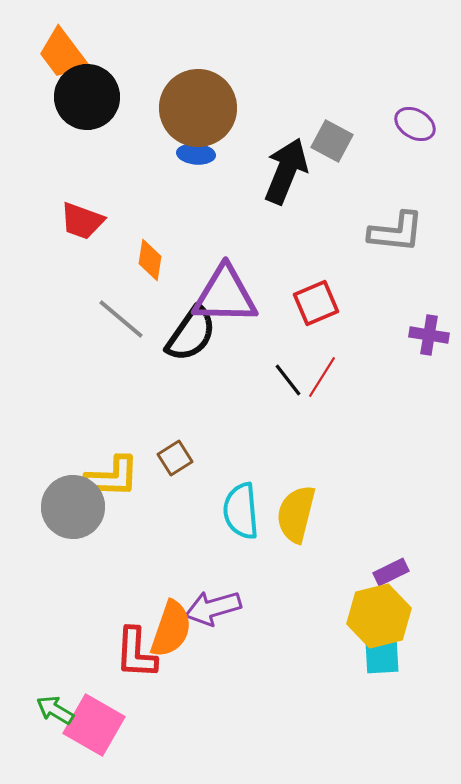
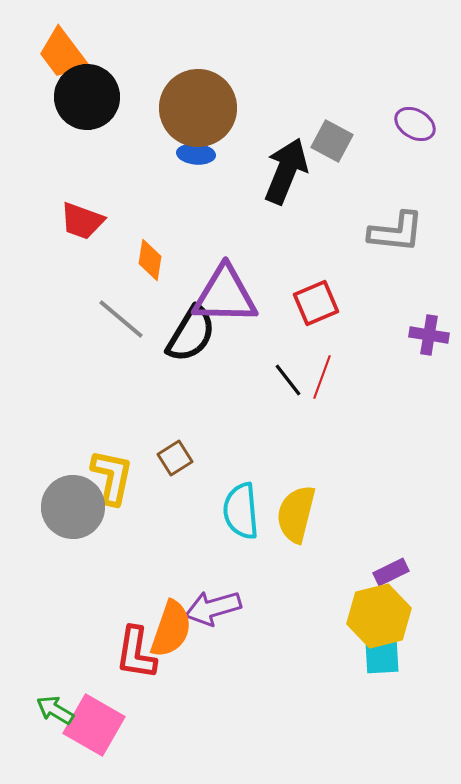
black semicircle: rotated 4 degrees counterclockwise
red line: rotated 12 degrees counterclockwise
yellow L-shape: rotated 80 degrees counterclockwise
red L-shape: rotated 6 degrees clockwise
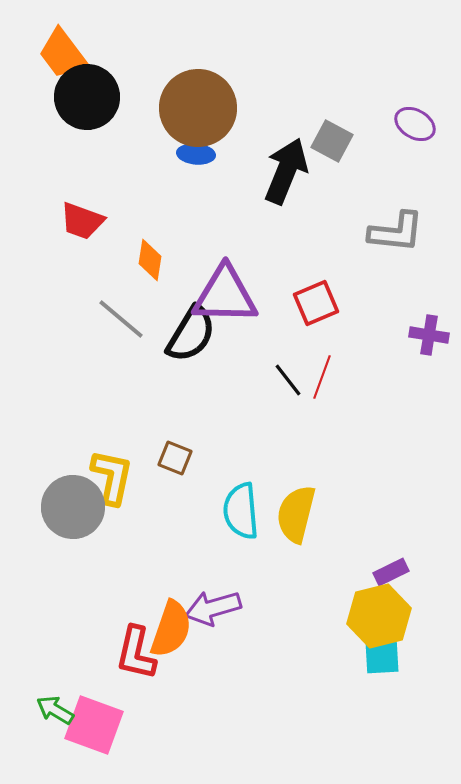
brown square: rotated 36 degrees counterclockwise
red L-shape: rotated 4 degrees clockwise
pink square: rotated 10 degrees counterclockwise
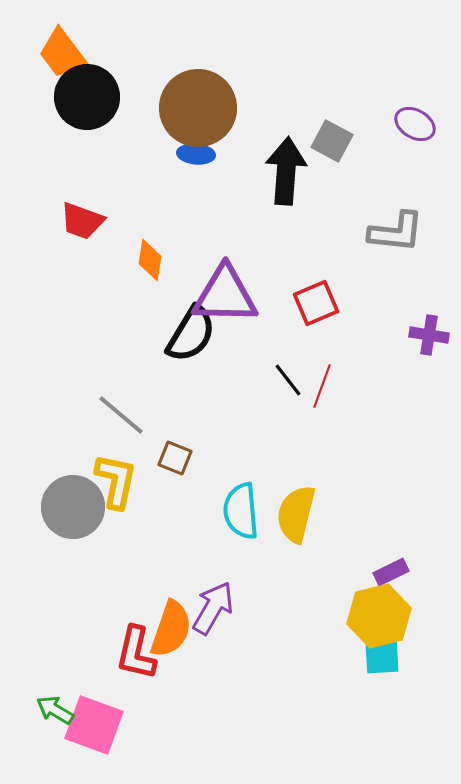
black arrow: rotated 18 degrees counterclockwise
gray line: moved 96 px down
red line: moved 9 px down
yellow L-shape: moved 4 px right, 4 px down
purple arrow: rotated 136 degrees clockwise
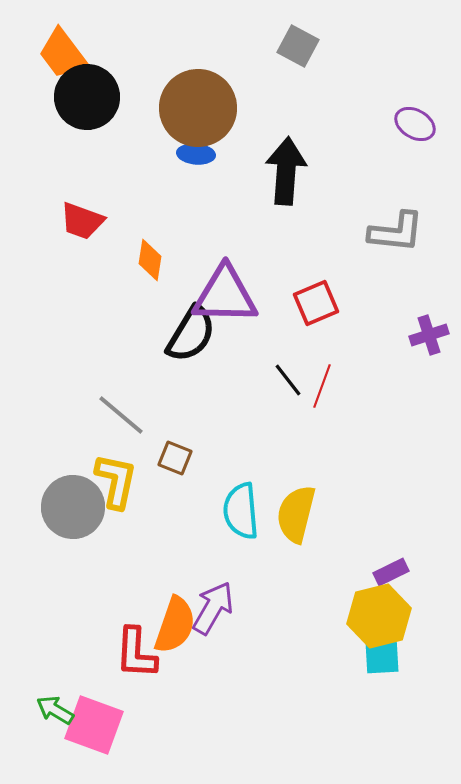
gray square: moved 34 px left, 95 px up
purple cross: rotated 27 degrees counterclockwise
orange semicircle: moved 4 px right, 4 px up
red L-shape: rotated 10 degrees counterclockwise
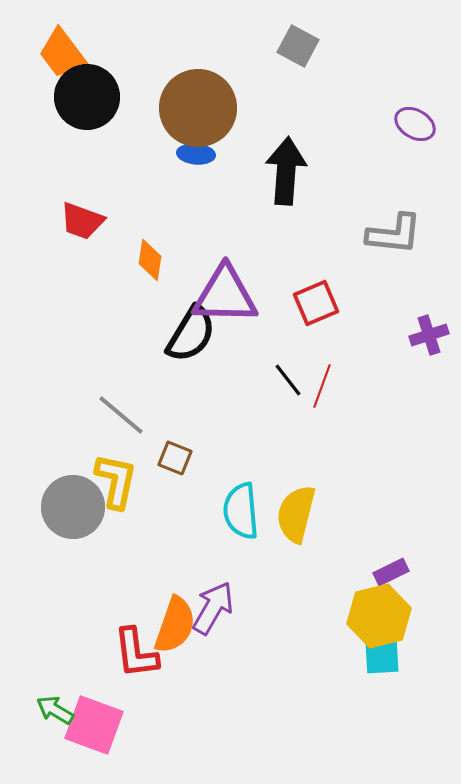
gray L-shape: moved 2 px left, 2 px down
red L-shape: rotated 10 degrees counterclockwise
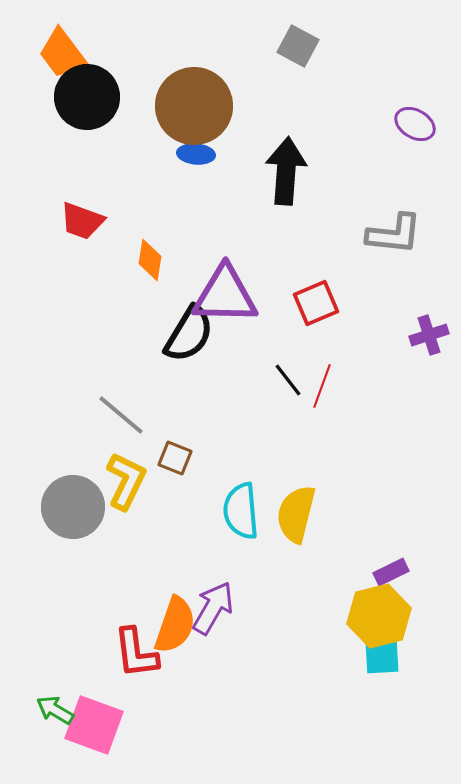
brown circle: moved 4 px left, 2 px up
black semicircle: moved 2 px left
yellow L-shape: moved 10 px right; rotated 14 degrees clockwise
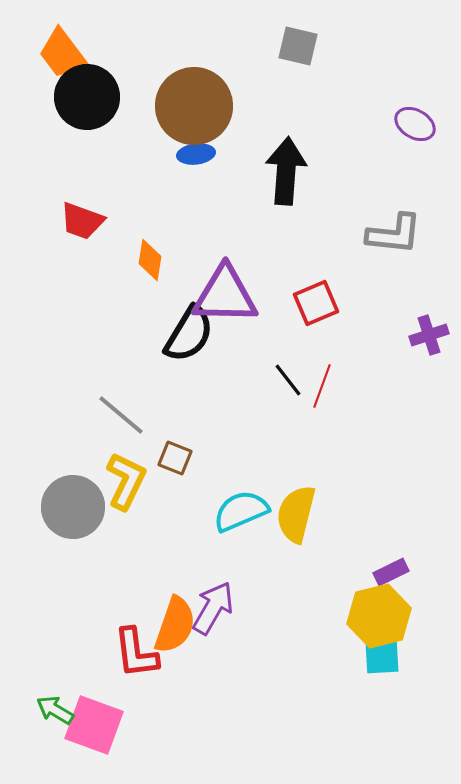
gray square: rotated 15 degrees counterclockwise
blue ellipse: rotated 12 degrees counterclockwise
cyan semicircle: rotated 72 degrees clockwise
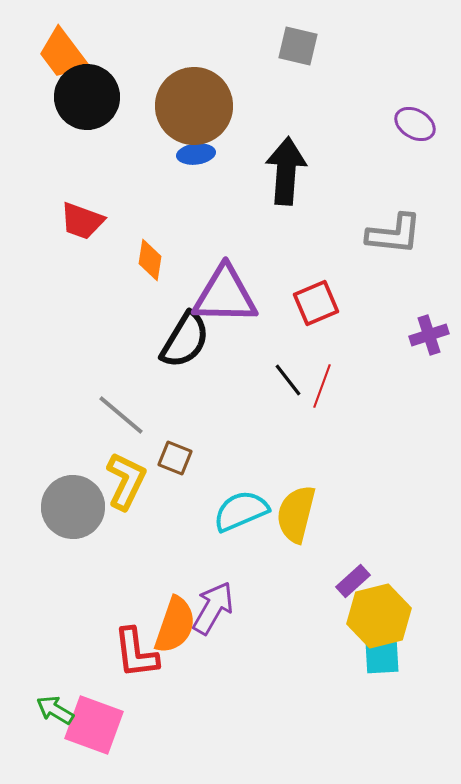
black semicircle: moved 4 px left, 6 px down
purple rectangle: moved 38 px left, 9 px down; rotated 16 degrees counterclockwise
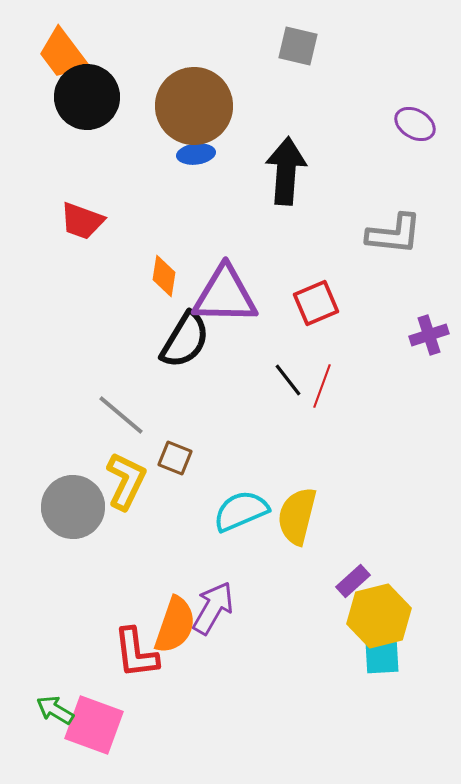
orange diamond: moved 14 px right, 16 px down
yellow semicircle: moved 1 px right, 2 px down
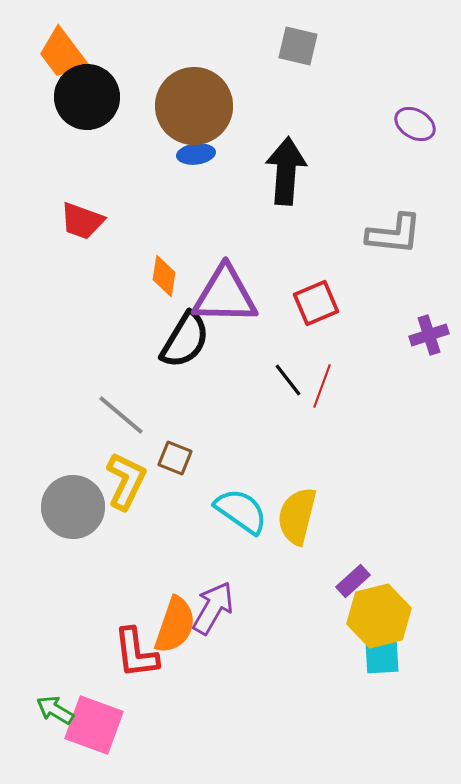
cyan semicircle: rotated 58 degrees clockwise
